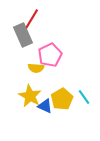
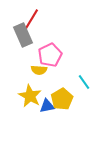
yellow semicircle: moved 3 px right, 2 px down
cyan line: moved 15 px up
blue triangle: moved 2 px right; rotated 35 degrees counterclockwise
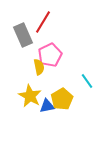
red line: moved 12 px right, 2 px down
yellow semicircle: moved 3 px up; rotated 105 degrees counterclockwise
cyan line: moved 3 px right, 1 px up
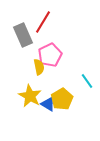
blue triangle: moved 1 px right, 2 px up; rotated 42 degrees clockwise
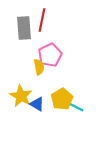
red line: moved 1 px left, 2 px up; rotated 20 degrees counterclockwise
gray rectangle: moved 1 px right, 7 px up; rotated 20 degrees clockwise
cyan line: moved 11 px left, 26 px down; rotated 28 degrees counterclockwise
yellow star: moved 9 px left
blue triangle: moved 11 px left
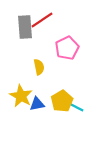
red line: rotated 45 degrees clockwise
gray rectangle: moved 1 px right, 1 px up
pink pentagon: moved 17 px right, 7 px up
yellow pentagon: moved 2 px down
blue triangle: rotated 42 degrees counterclockwise
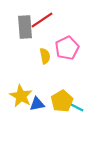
yellow semicircle: moved 6 px right, 11 px up
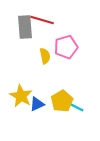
red line: rotated 50 degrees clockwise
pink pentagon: moved 1 px left, 1 px up; rotated 10 degrees clockwise
blue triangle: rotated 14 degrees counterclockwise
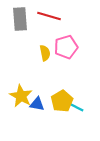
red line: moved 7 px right, 4 px up
gray rectangle: moved 5 px left, 8 px up
yellow semicircle: moved 3 px up
blue triangle: rotated 35 degrees clockwise
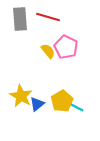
red line: moved 1 px left, 1 px down
pink pentagon: rotated 30 degrees counterclockwise
yellow semicircle: moved 3 px right, 2 px up; rotated 28 degrees counterclockwise
blue triangle: rotated 49 degrees counterclockwise
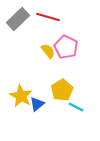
gray rectangle: moved 2 px left; rotated 50 degrees clockwise
yellow pentagon: moved 11 px up
